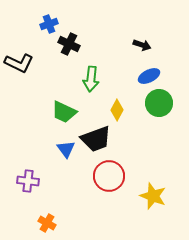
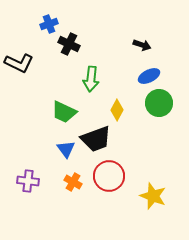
orange cross: moved 26 px right, 41 px up
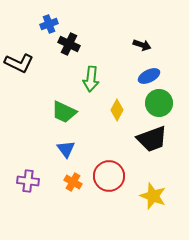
black trapezoid: moved 56 px right
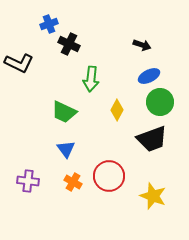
green circle: moved 1 px right, 1 px up
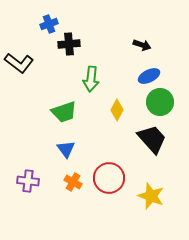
black cross: rotated 30 degrees counterclockwise
black L-shape: rotated 12 degrees clockwise
green trapezoid: rotated 44 degrees counterclockwise
black trapezoid: rotated 112 degrees counterclockwise
red circle: moved 2 px down
yellow star: moved 2 px left
